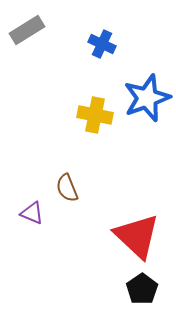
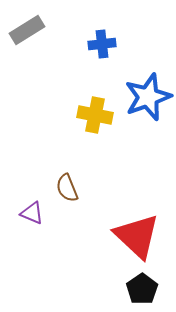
blue cross: rotated 32 degrees counterclockwise
blue star: moved 1 px right, 1 px up
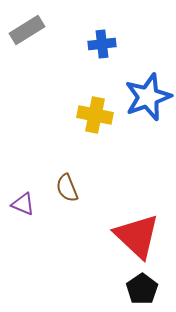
purple triangle: moved 9 px left, 9 px up
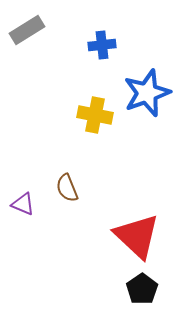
blue cross: moved 1 px down
blue star: moved 1 px left, 4 px up
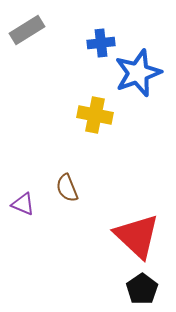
blue cross: moved 1 px left, 2 px up
blue star: moved 9 px left, 20 px up
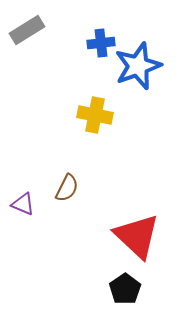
blue star: moved 7 px up
brown semicircle: rotated 132 degrees counterclockwise
black pentagon: moved 17 px left
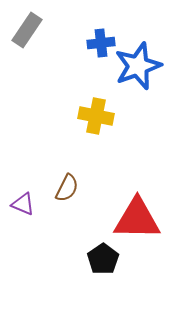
gray rectangle: rotated 24 degrees counterclockwise
yellow cross: moved 1 px right, 1 px down
red triangle: moved 17 px up; rotated 42 degrees counterclockwise
black pentagon: moved 22 px left, 30 px up
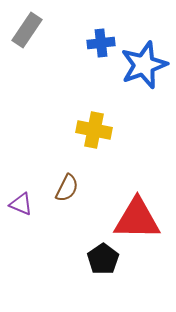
blue star: moved 6 px right, 1 px up
yellow cross: moved 2 px left, 14 px down
purple triangle: moved 2 px left
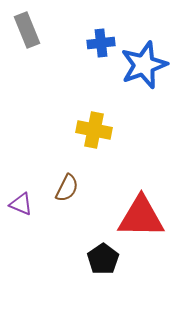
gray rectangle: rotated 56 degrees counterclockwise
red triangle: moved 4 px right, 2 px up
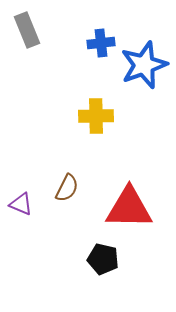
yellow cross: moved 2 px right, 14 px up; rotated 12 degrees counterclockwise
red triangle: moved 12 px left, 9 px up
black pentagon: rotated 24 degrees counterclockwise
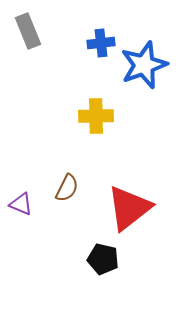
gray rectangle: moved 1 px right, 1 px down
red triangle: rotated 39 degrees counterclockwise
